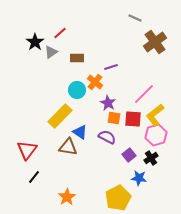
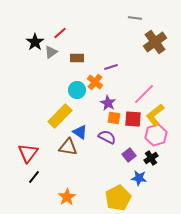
gray line: rotated 16 degrees counterclockwise
red triangle: moved 1 px right, 3 px down
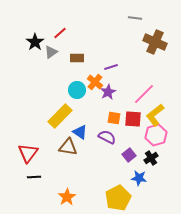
brown cross: rotated 30 degrees counterclockwise
purple star: moved 11 px up; rotated 14 degrees clockwise
black line: rotated 48 degrees clockwise
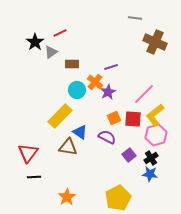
red line: rotated 16 degrees clockwise
brown rectangle: moved 5 px left, 6 px down
orange square: rotated 32 degrees counterclockwise
blue star: moved 11 px right, 4 px up
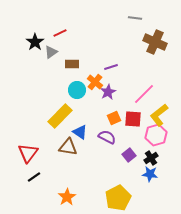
yellow L-shape: moved 4 px right
black line: rotated 32 degrees counterclockwise
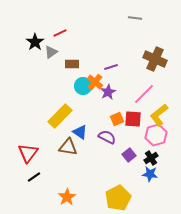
brown cross: moved 17 px down
cyan circle: moved 6 px right, 4 px up
orange square: moved 3 px right, 1 px down
